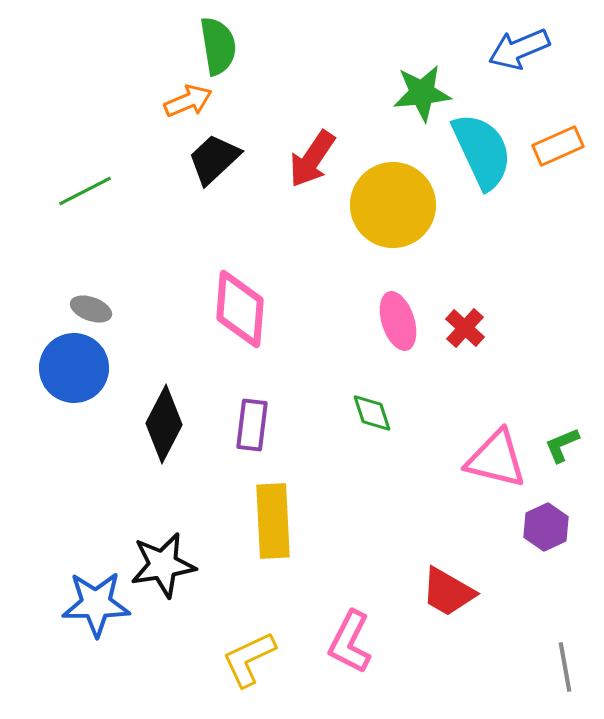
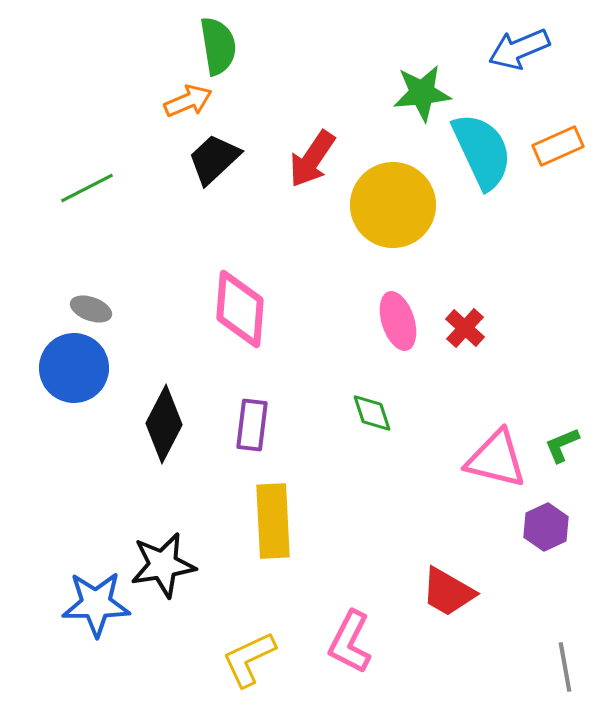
green line: moved 2 px right, 3 px up
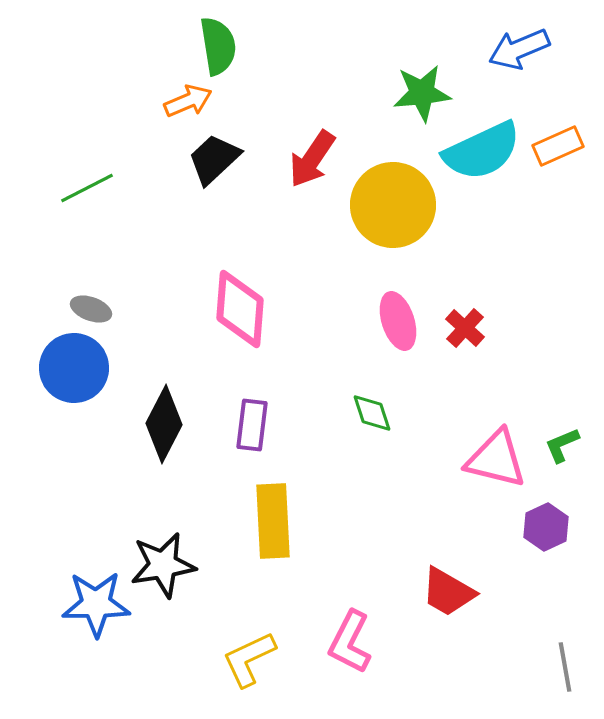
cyan semicircle: rotated 90 degrees clockwise
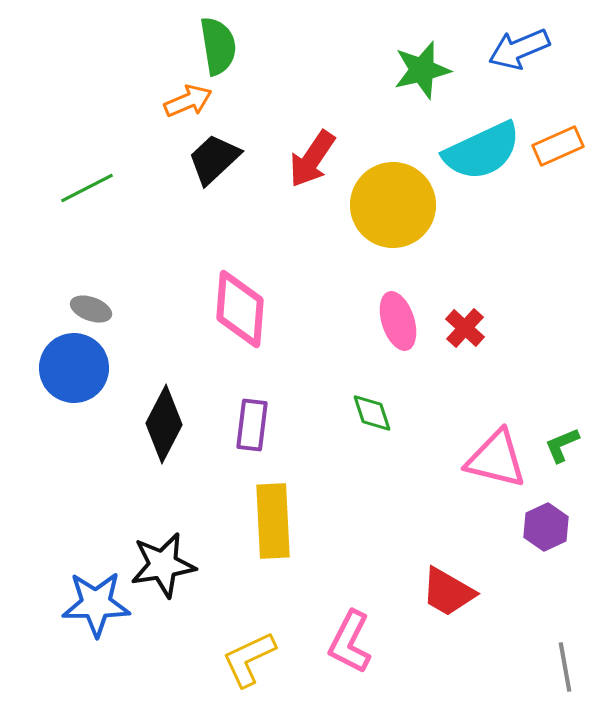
green star: moved 23 px up; rotated 8 degrees counterclockwise
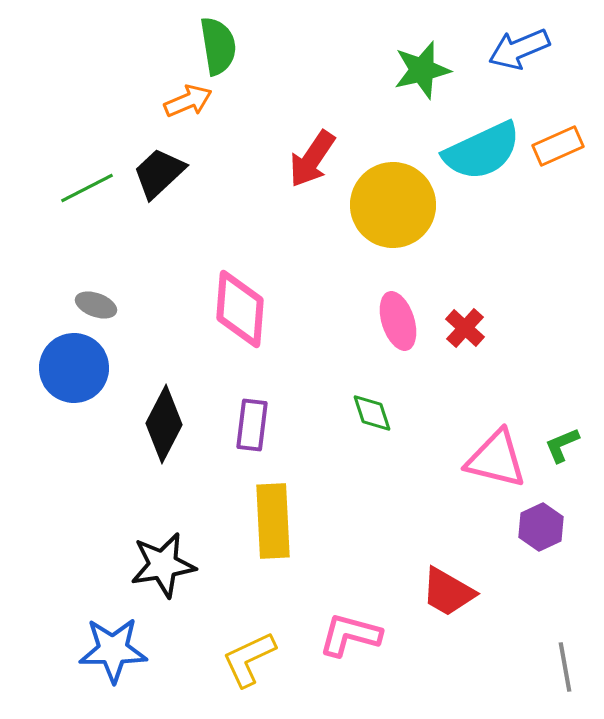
black trapezoid: moved 55 px left, 14 px down
gray ellipse: moved 5 px right, 4 px up
purple hexagon: moved 5 px left
blue star: moved 17 px right, 46 px down
pink L-shape: moved 7 px up; rotated 78 degrees clockwise
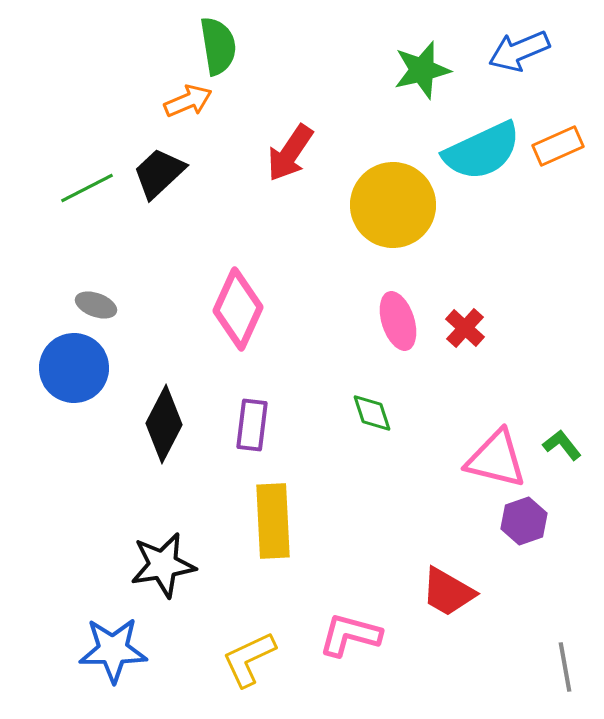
blue arrow: moved 2 px down
red arrow: moved 22 px left, 6 px up
pink diamond: moved 2 px left; rotated 20 degrees clockwise
green L-shape: rotated 75 degrees clockwise
purple hexagon: moved 17 px left, 6 px up; rotated 6 degrees clockwise
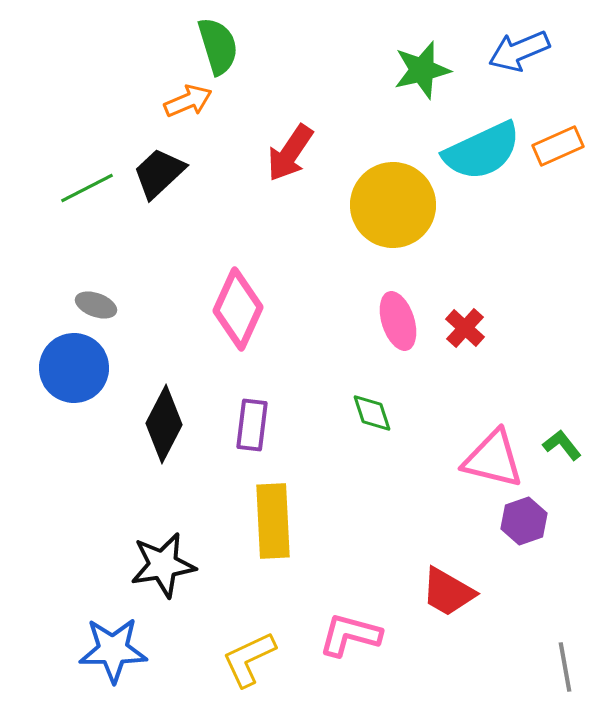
green semicircle: rotated 8 degrees counterclockwise
pink triangle: moved 3 px left
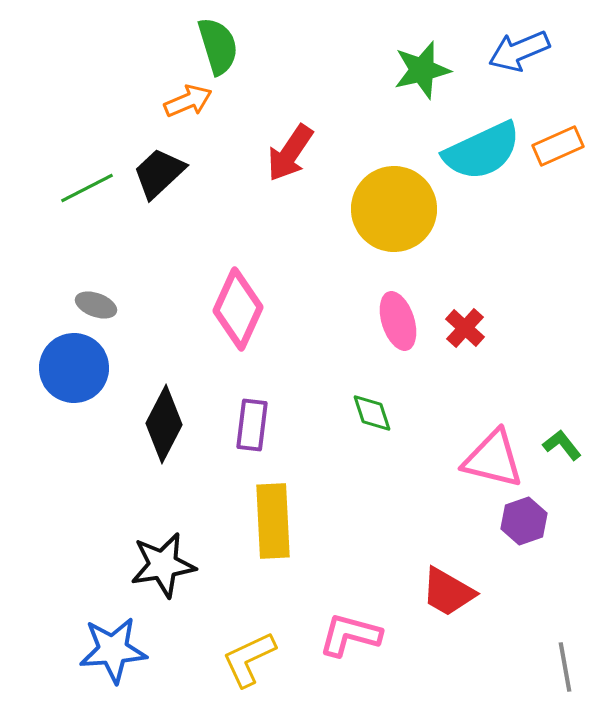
yellow circle: moved 1 px right, 4 px down
blue star: rotated 4 degrees counterclockwise
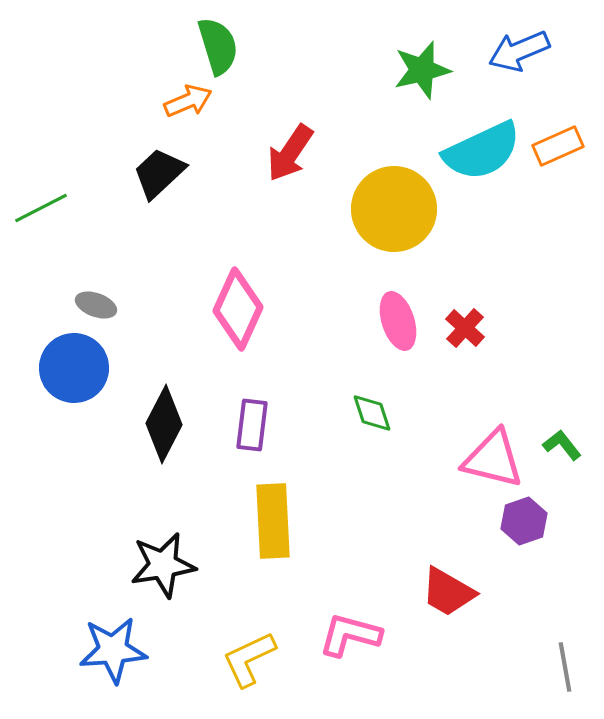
green line: moved 46 px left, 20 px down
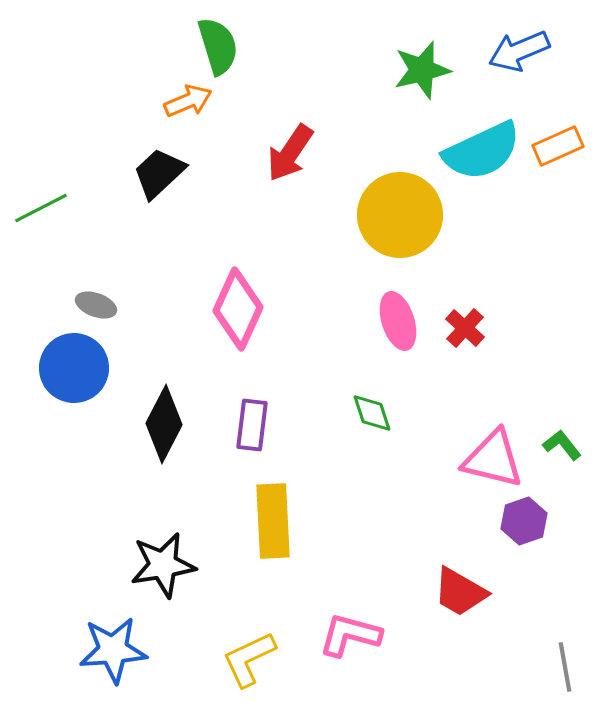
yellow circle: moved 6 px right, 6 px down
red trapezoid: moved 12 px right
